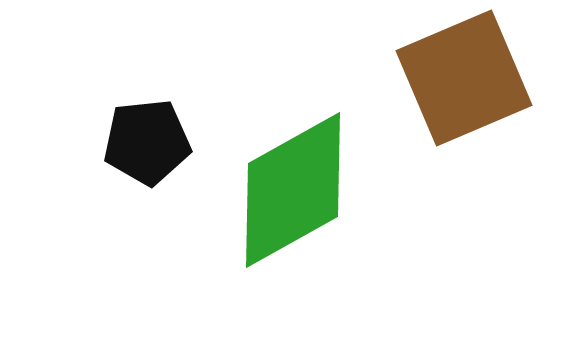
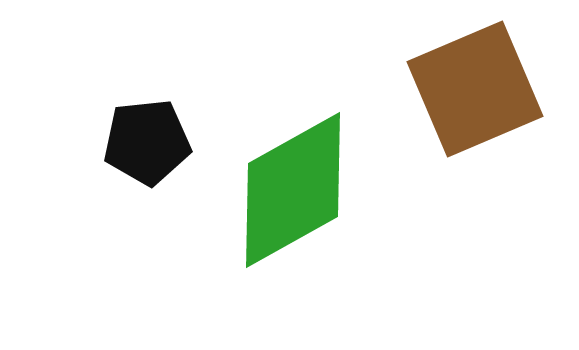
brown square: moved 11 px right, 11 px down
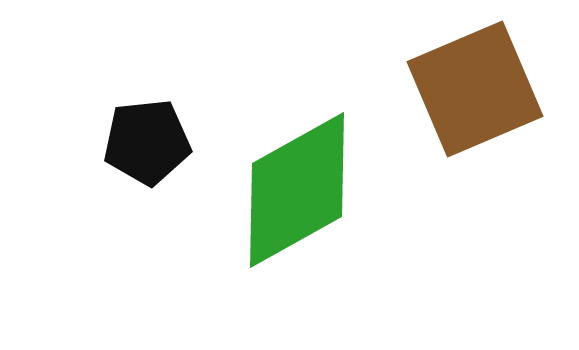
green diamond: moved 4 px right
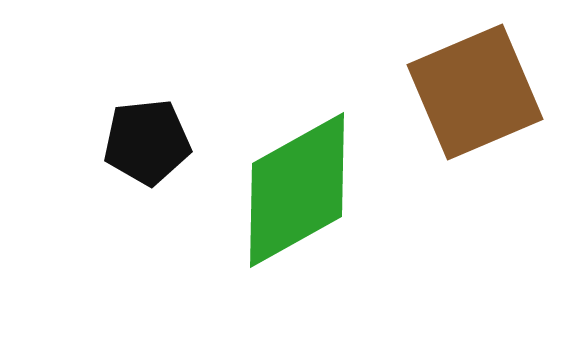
brown square: moved 3 px down
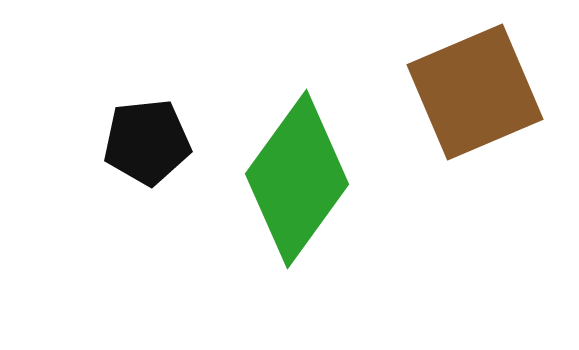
green diamond: moved 11 px up; rotated 25 degrees counterclockwise
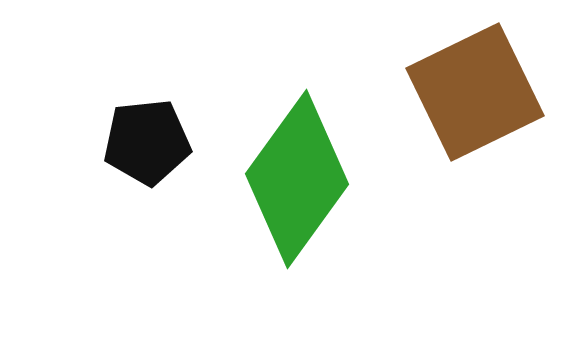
brown square: rotated 3 degrees counterclockwise
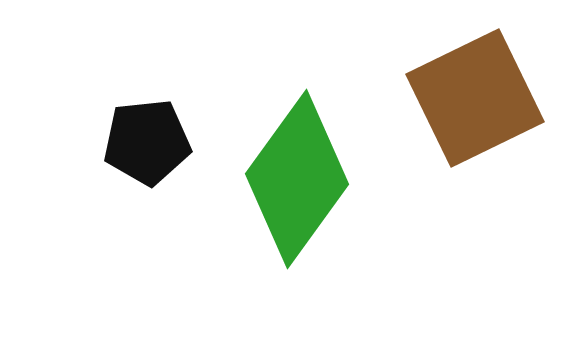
brown square: moved 6 px down
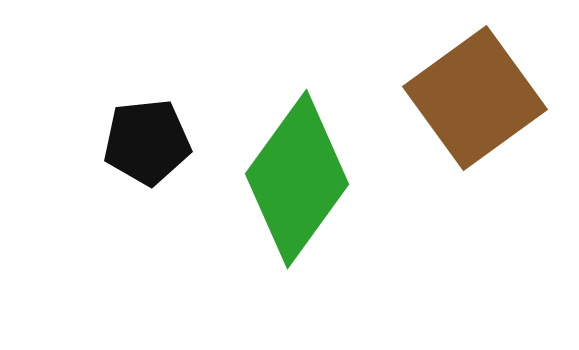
brown square: rotated 10 degrees counterclockwise
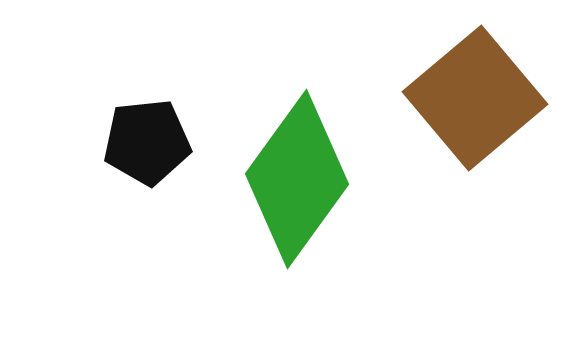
brown square: rotated 4 degrees counterclockwise
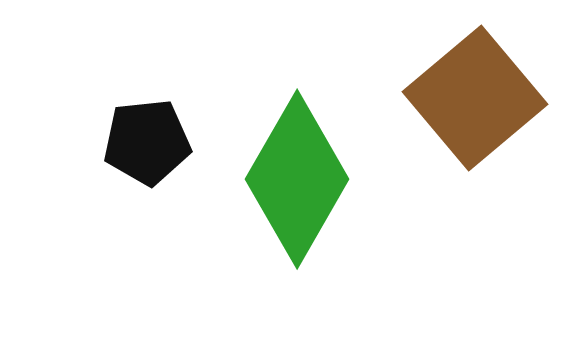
green diamond: rotated 6 degrees counterclockwise
